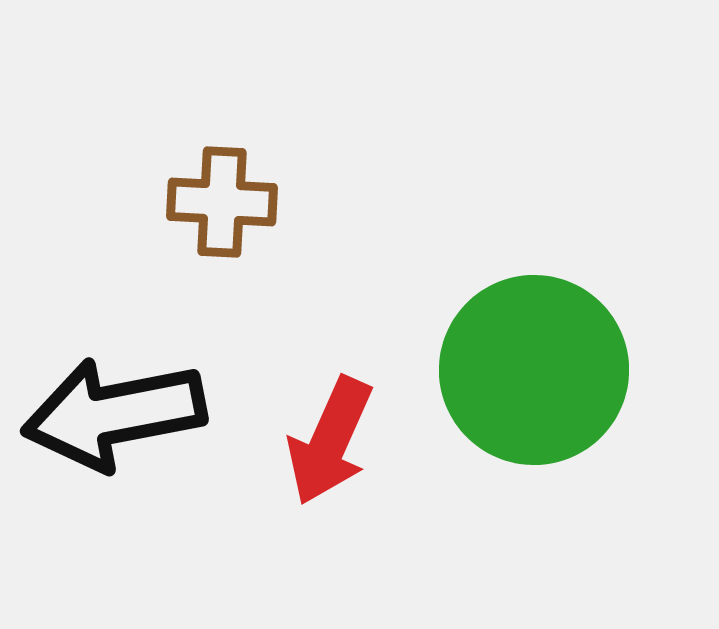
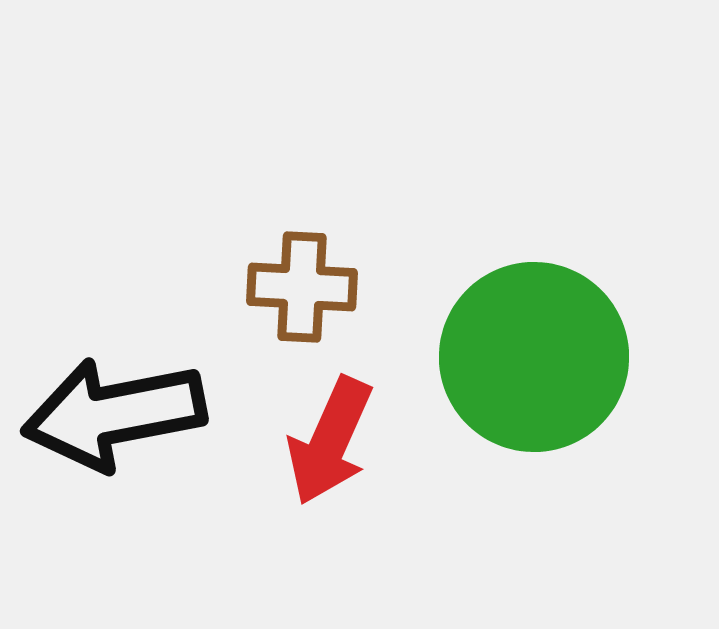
brown cross: moved 80 px right, 85 px down
green circle: moved 13 px up
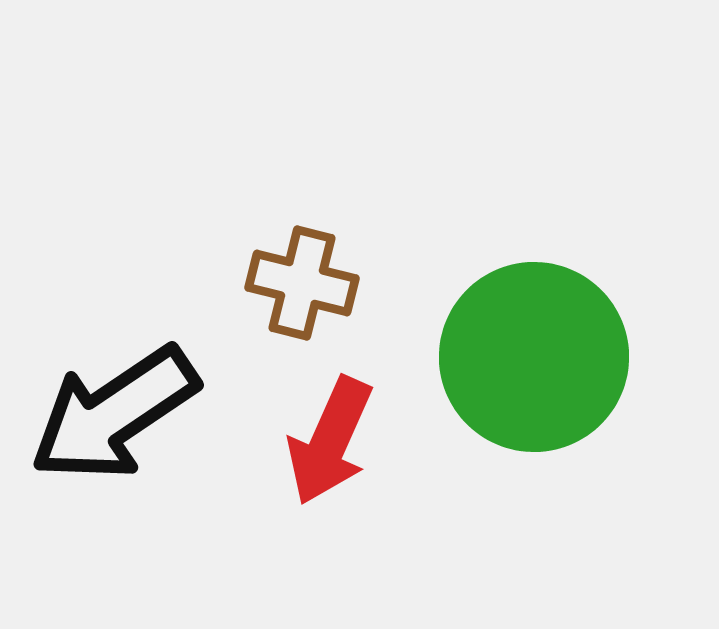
brown cross: moved 4 px up; rotated 11 degrees clockwise
black arrow: rotated 23 degrees counterclockwise
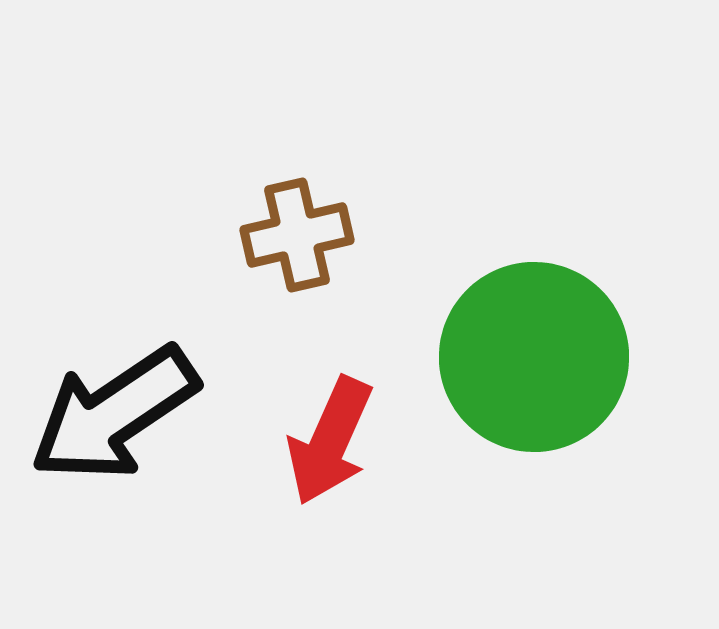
brown cross: moved 5 px left, 48 px up; rotated 27 degrees counterclockwise
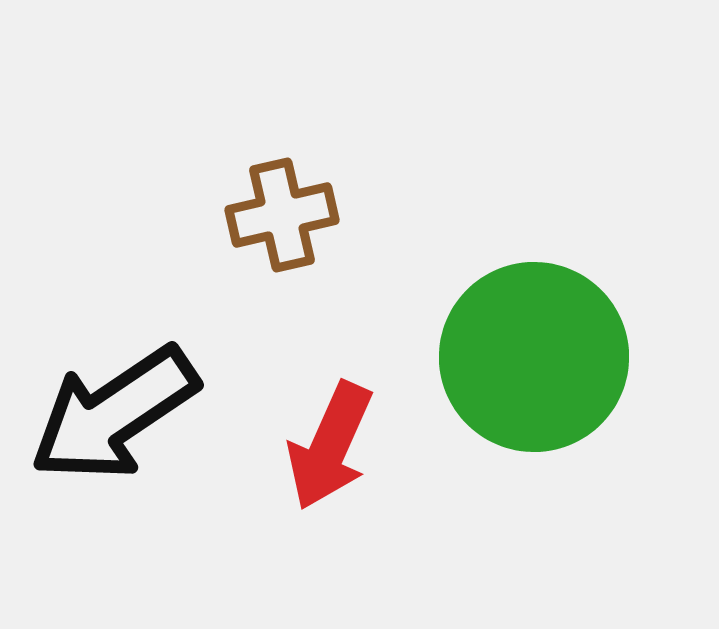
brown cross: moved 15 px left, 20 px up
red arrow: moved 5 px down
